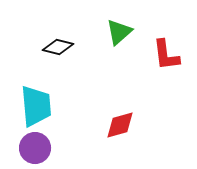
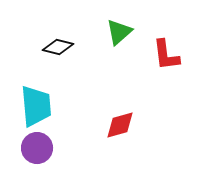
purple circle: moved 2 px right
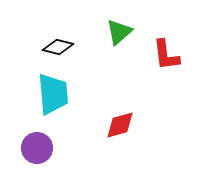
cyan trapezoid: moved 17 px right, 12 px up
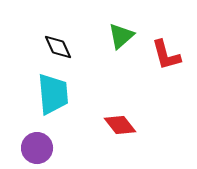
green triangle: moved 2 px right, 4 px down
black diamond: rotated 52 degrees clockwise
red L-shape: rotated 8 degrees counterclockwise
red diamond: rotated 68 degrees clockwise
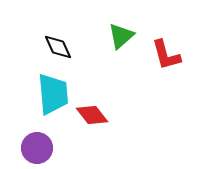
red diamond: moved 28 px left, 10 px up
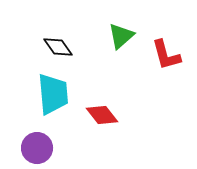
black diamond: rotated 12 degrees counterclockwise
red diamond: moved 10 px right
